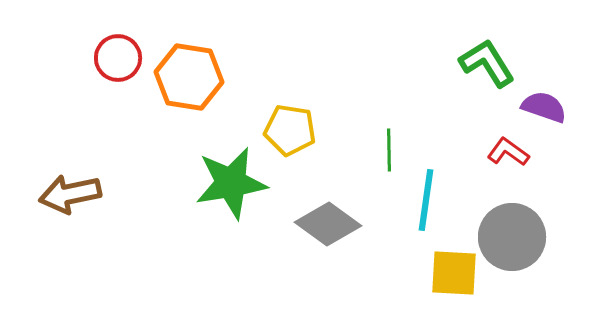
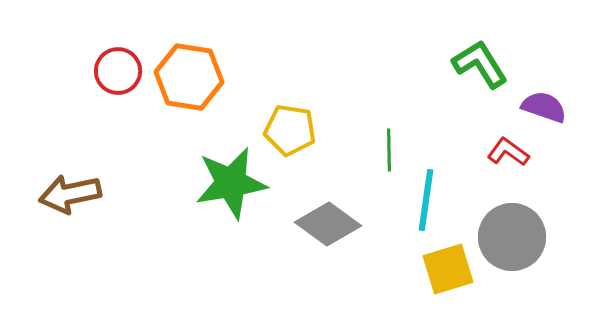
red circle: moved 13 px down
green L-shape: moved 7 px left, 1 px down
yellow square: moved 6 px left, 4 px up; rotated 20 degrees counterclockwise
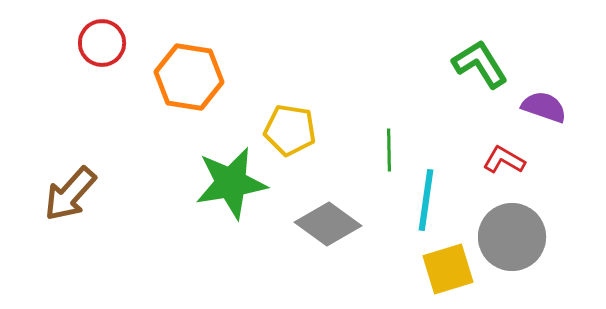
red circle: moved 16 px left, 28 px up
red L-shape: moved 4 px left, 8 px down; rotated 6 degrees counterclockwise
brown arrow: rotated 36 degrees counterclockwise
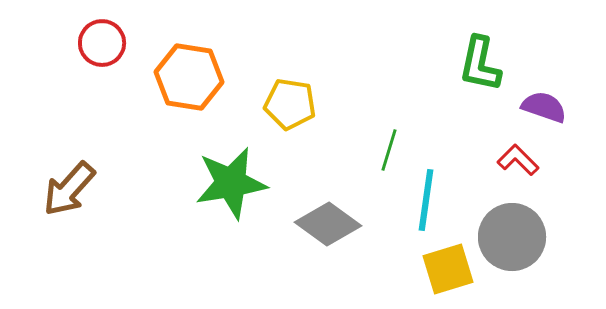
green L-shape: rotated 136 degrees counterclockwise
yellow pentagon: moved 26 px up
green line: rotated 18 degrees clockwise
red L-shape: moved 14 px right; rotated 15 degrees clockwise
brown arrow: moved 1 px left, 5 px up
